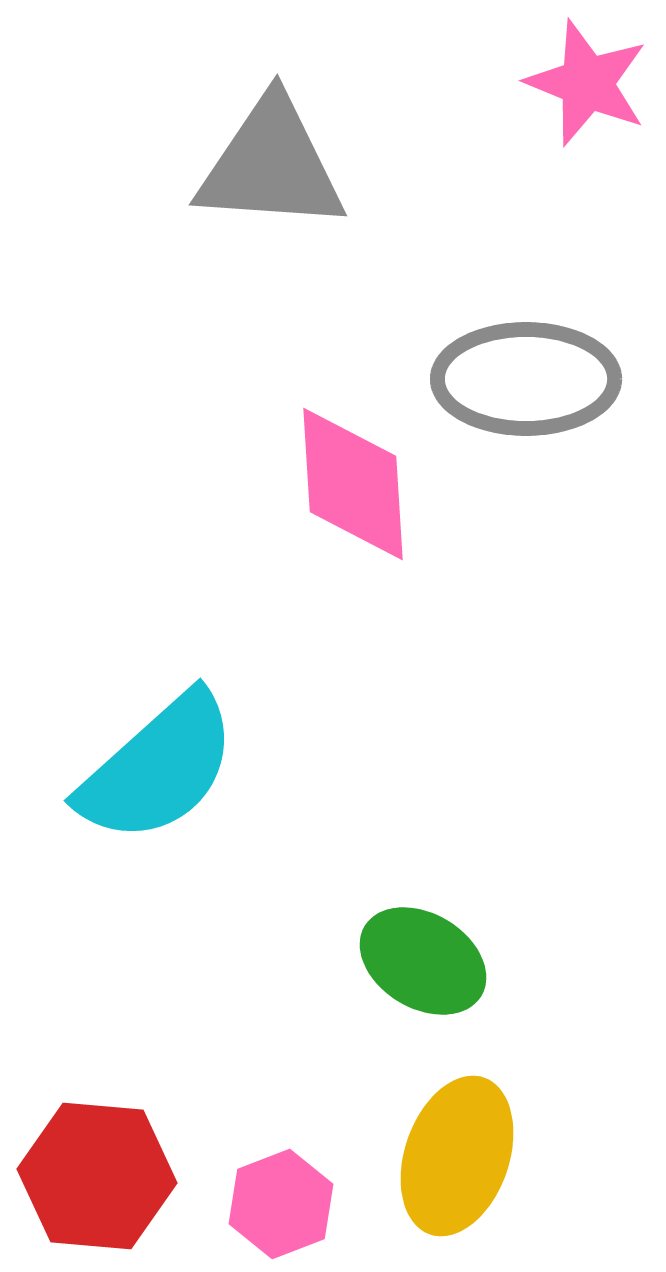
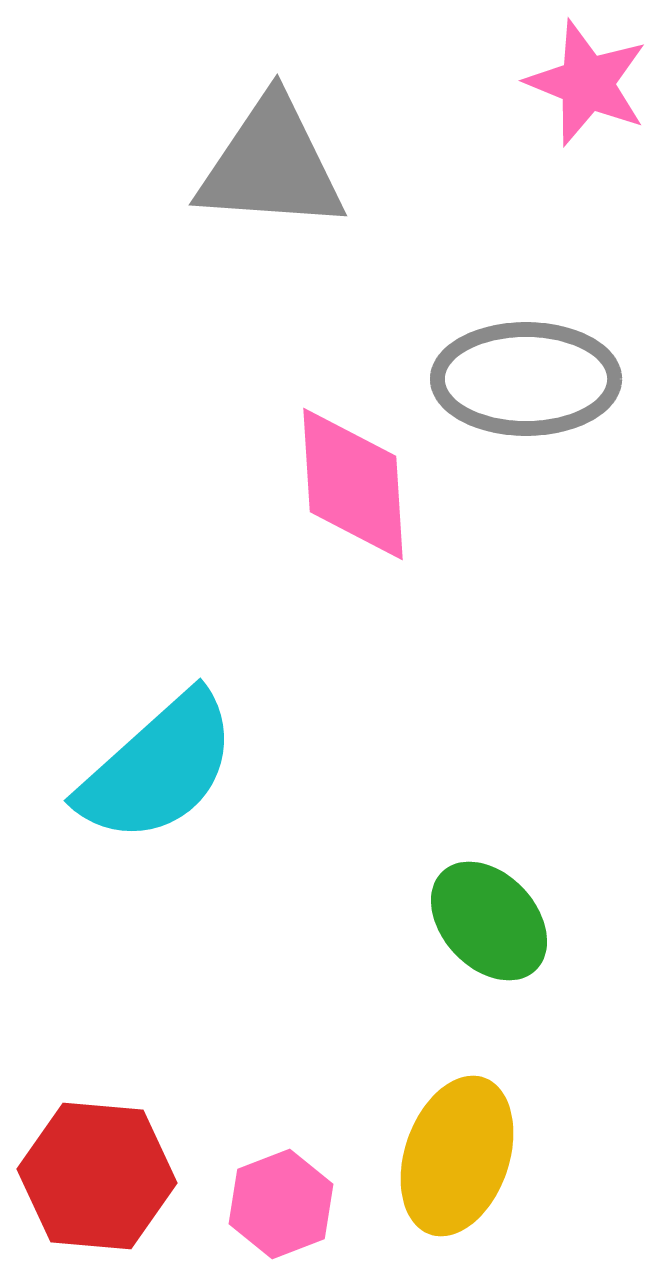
green ellipse: moved 66 px right, 40 px up; rotated 16 degrees clockwise
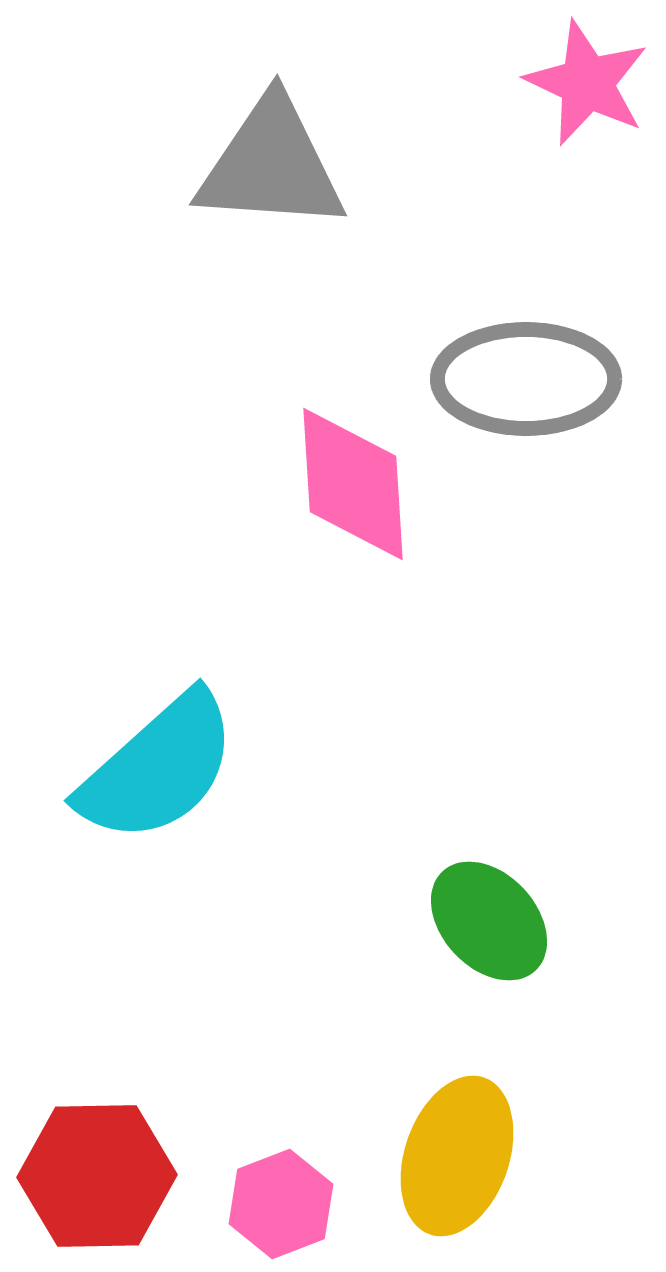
pink star: rotated 3 degrees clockwise
red hexagon: rotated 6 degrees counterclockwise
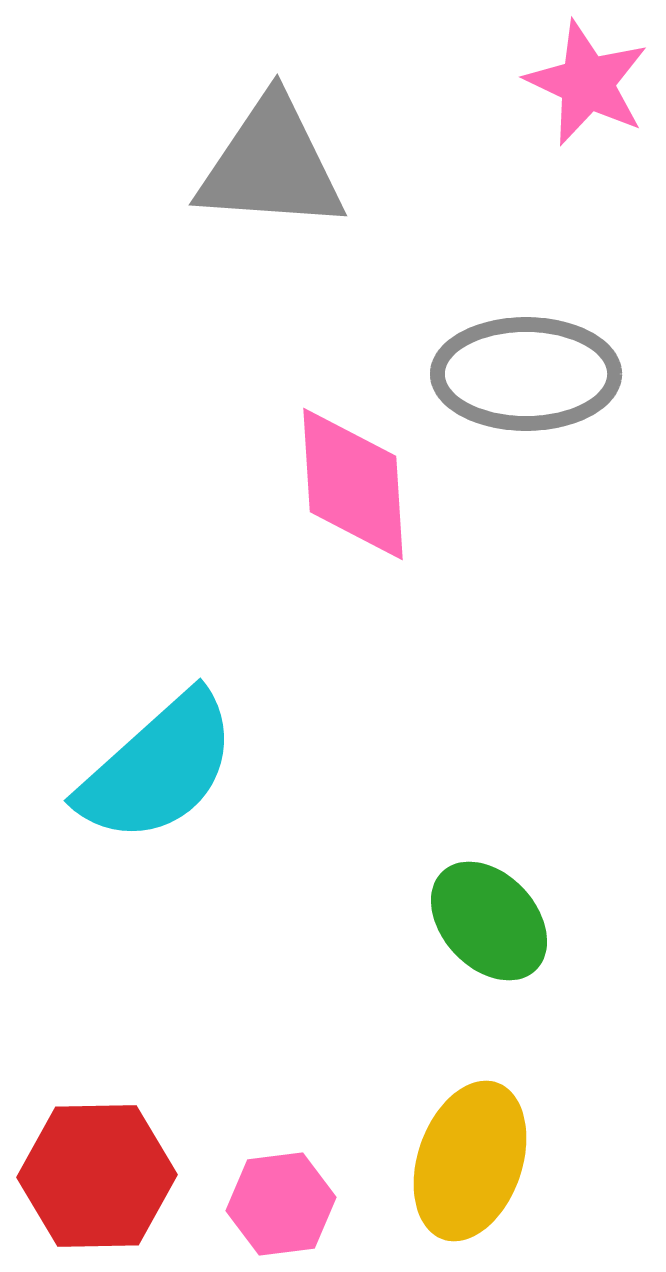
gray ellipse: moved 5 px up
yellow ellipse: moved 13 px right, 5 px down
pink hexagon: rotated 14 degrees clockwise
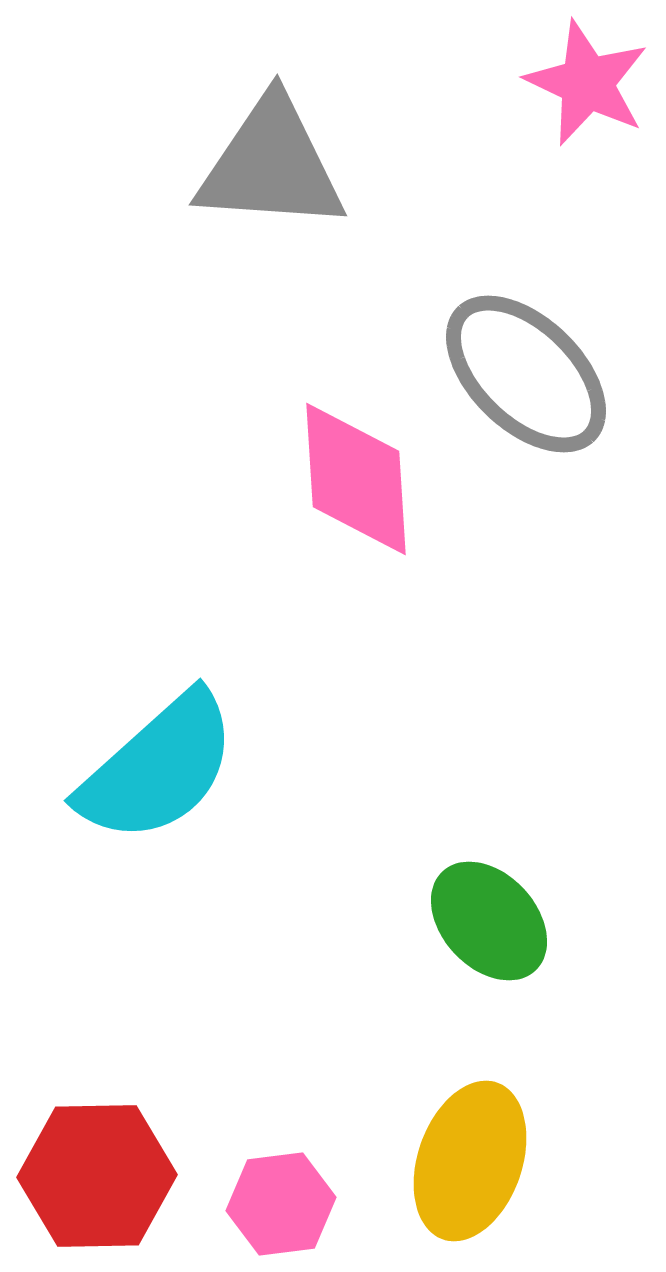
gray ellipse: rotated 44 degrees clockwise
pink diamond: moved 3 px right, 5 px up
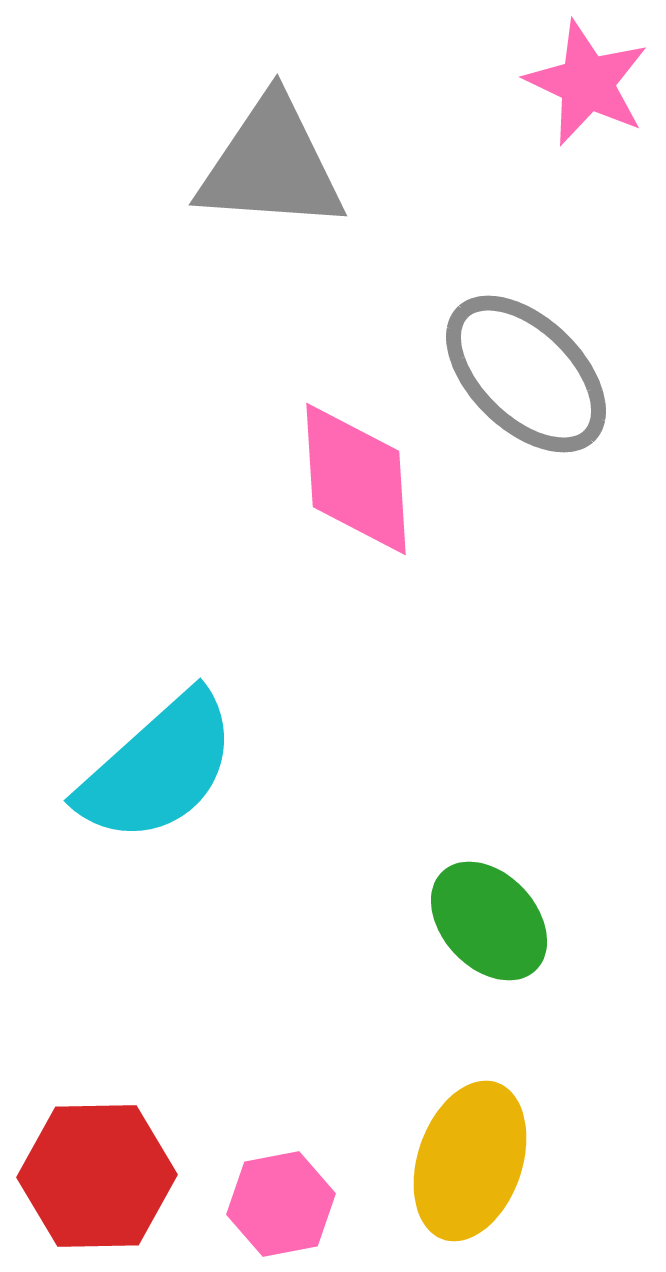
pink hexagon: rotated 4 degrees counterclockwise
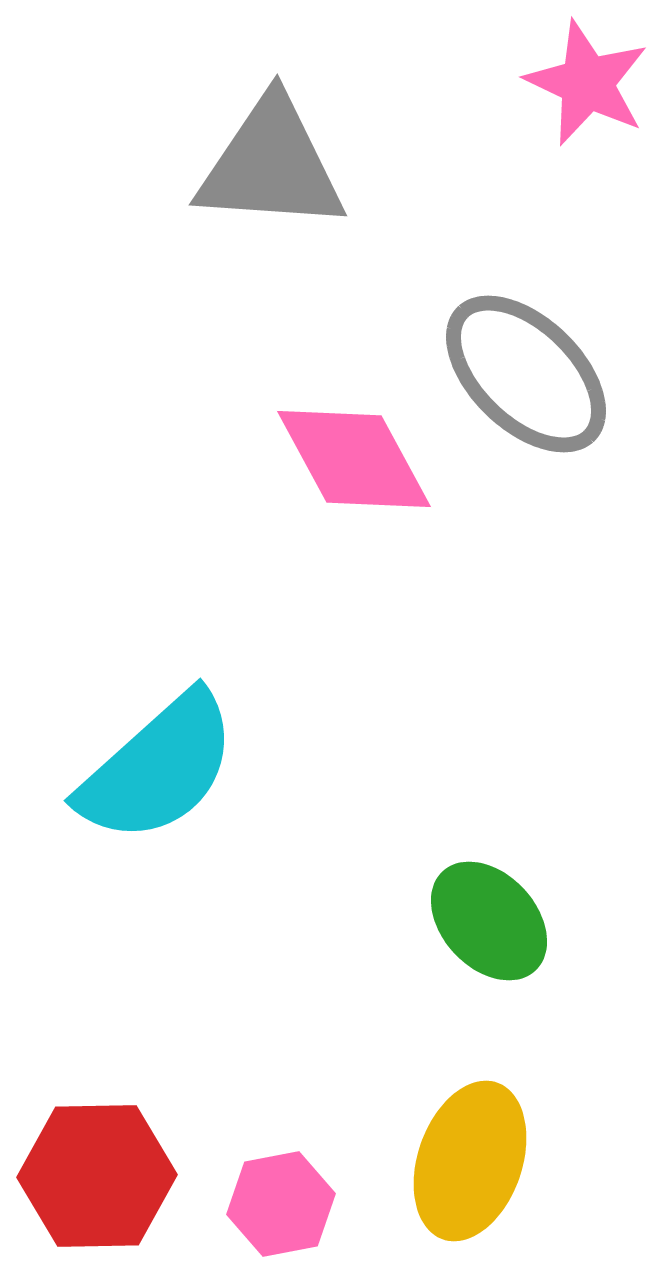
pink diamond: moved 2 px left, 20 px up; rotated 25 degrees counterclockwise
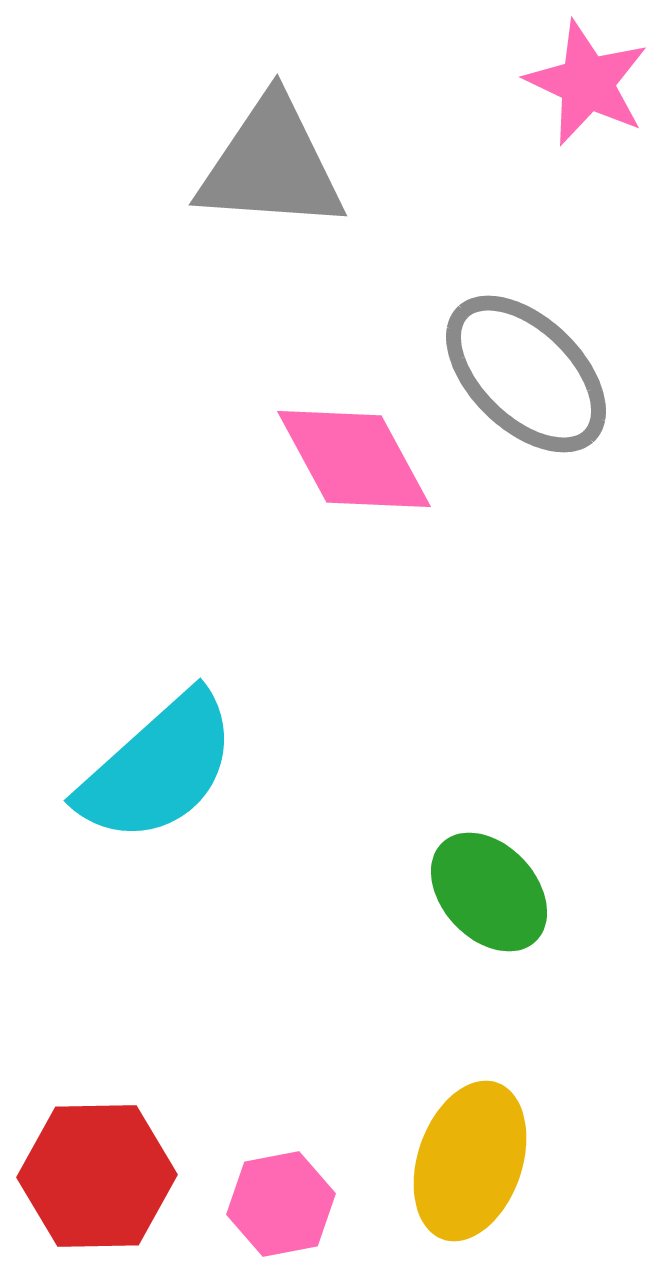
green ellipse: moved 29 px up
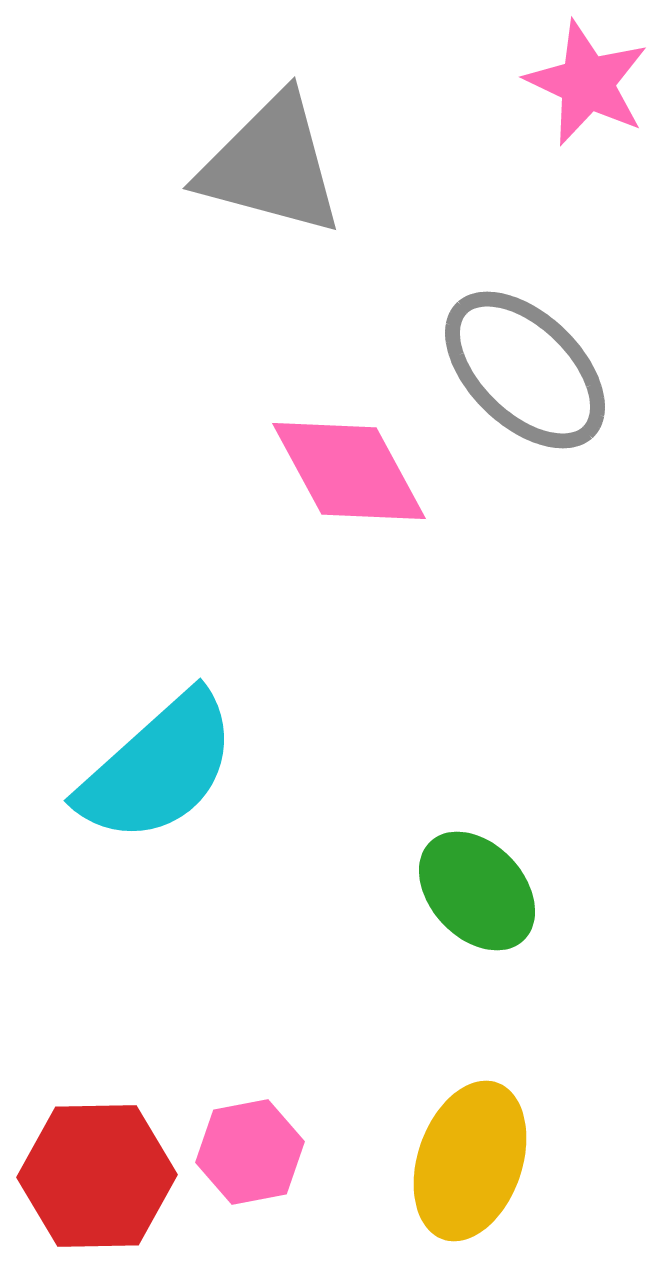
gray triangle: rotated 11 degrees clockwise
gray ellipse: moved 1 px left, 4 px up
pink diamond: moved 5 px left, 12 px down
green ellipse: moved 12 px left, 1 px up
pink hexagon: moved 31 px left, 52 px up
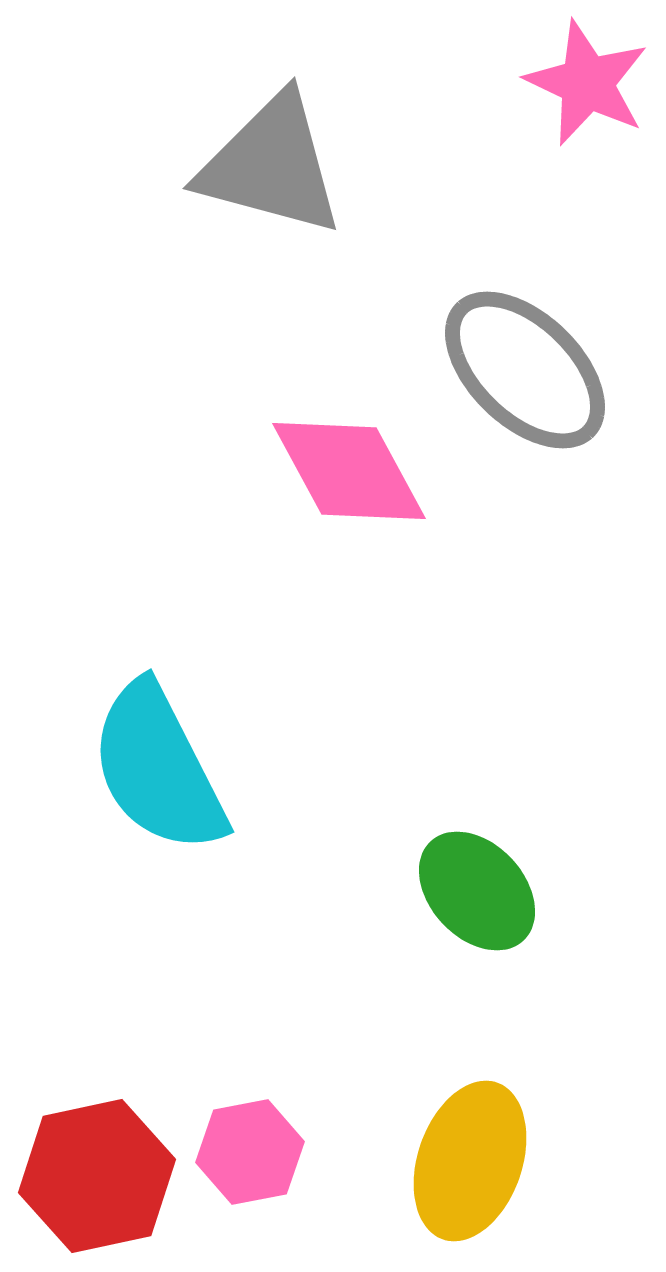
cyan semicircle: rotated 105 degrees clockwise
red hexagon: rotated 11 degrees counterclockwise
